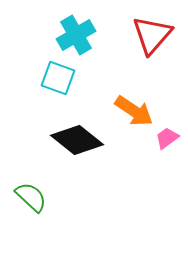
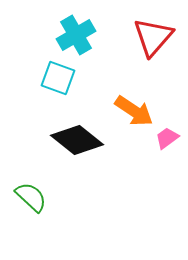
red triangle: moved 1 px right, 2 px down
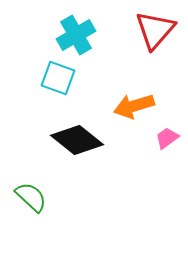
red triangle: moved 2 px right, 7 px up
orange arrow: moved 5 px up; rotated 129 degrees clockwise
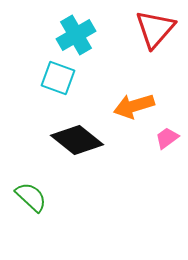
red triangle: moved 1 px up
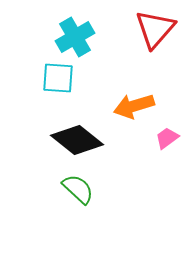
cyan cross: moved 1 px left, 2 px down
cyan square: rotated 16 degrees counterclockwise
green semicircle: moved 47 px right, 8 px up
